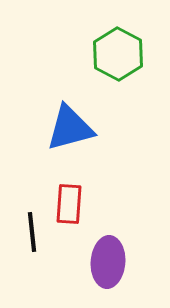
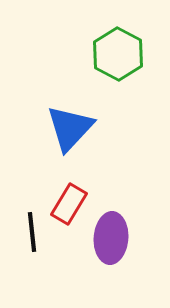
blue triangle: rotated 32 degrees counterclockwise
red rectangle: rotated 27 degrees clockwise
purple ellipse: moved 3 px right, 24 px up
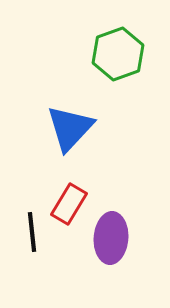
green hexagon: rotated 12 degrees clockwise
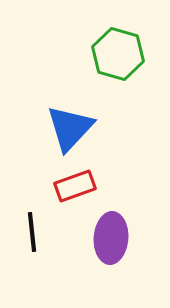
green hexagon: rotated 24 degrees counterclockwise
red rectangle: moved 6 px right, 18 px up; rotated 39 degrees clockwise
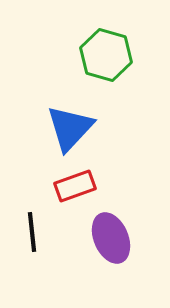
green hexagon: moved 12 px left, 1 px down
purple ellipse: rotated 27 degrees counterclockwise
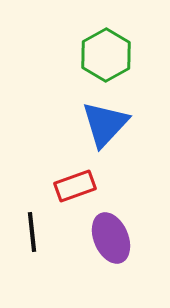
green hexagon: rotated 15 degrees clockwise
blue triangle: moved 35 px right, 4 px up
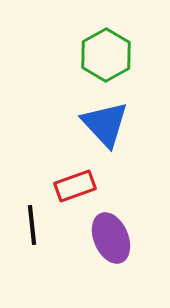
blue triangle: rotated 26 degrees counterclockwise
black line: moved 7 px up
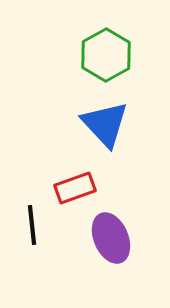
red rectangle: moved 2 px down
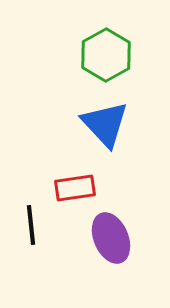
red rectangle: rotated 12 degrees clockwise
black line: moved 1 px left
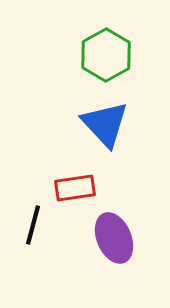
black line: moved 2 px right; rotated 21 degrees clockwise
purple ellipse: moved 3 px right
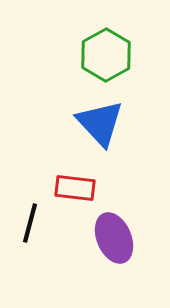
blue triangle: moved 5 px left, 1 px up
red rectangle: rotated 15 degrees clockwise
black line: moved 3 px left, 2 px up
